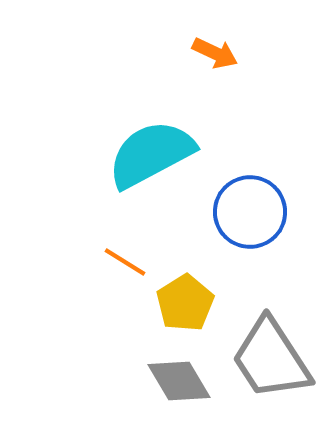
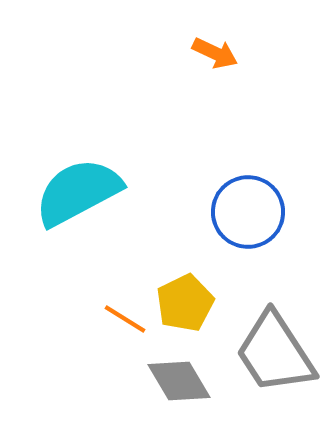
cyan semicircle: moved 73 px left, 38 px down
blue circle: moved 2 px left
orange line: moved 57 px down
yellow pentagon: rotated 6 degrees clockwise
gray trapezoid: moved 4 px right, 6 px up
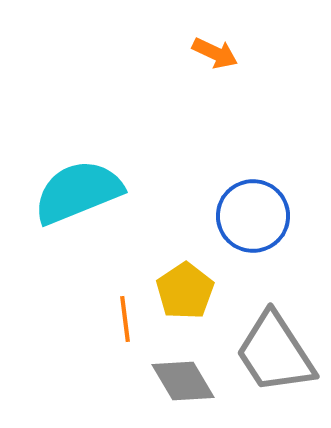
cyan semicircle: rotated 6 degrees clockwise
blue circle: moved 5 px right, 4 px down
yellow pentagon: moved 12 px up; rotated 8 degrees counterclockwise
orange line: rotated 51 degrees clockwise
gray diamond: moved 4 px right
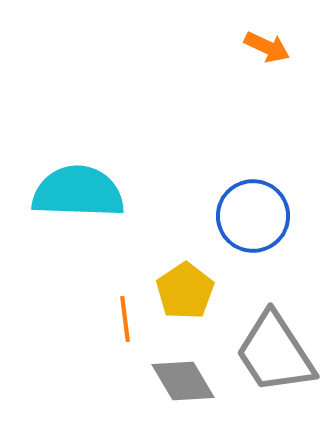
orange arrow: moved 52 px right, 6 px up
cyan semicircle: rotated 24 degrees clockwise
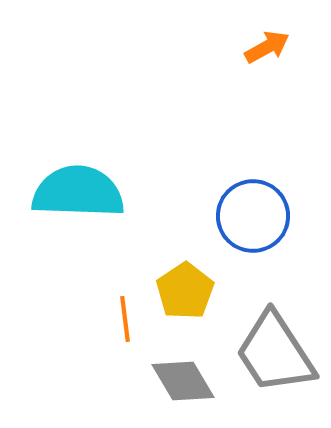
orange arrow: rotated 54 degrees counterclockwise
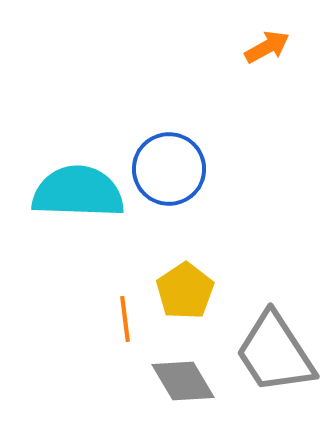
blue circle: moved 84 px left, 47 px up
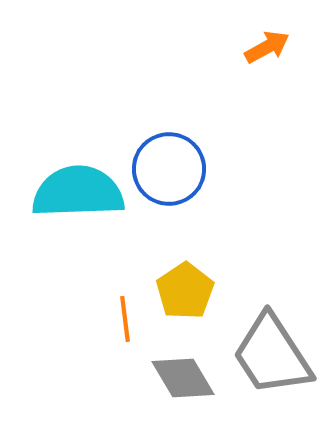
cyan semicircle: rotated 4 degrees counterclockwise
gray trapezoid: moved 3 px left, 2 px down
gray diamond: moved 3 px up
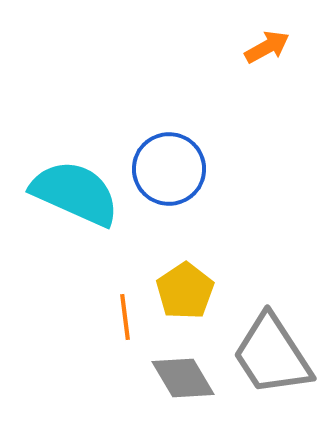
cyan semicircle: moved 3 px left, 1 px down; rotated 26 degrees clockwise
orange line: moved 2 px up
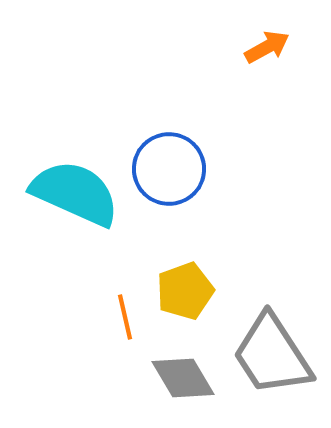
yellow pentagon: rotated 14 degrees clockwise
orange line: rotated 6 degrees counterclockwise
